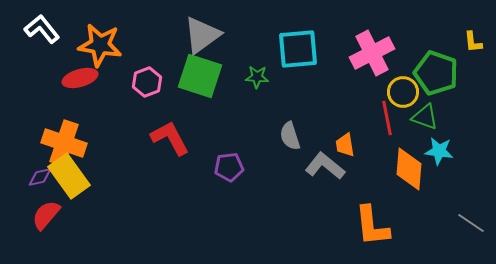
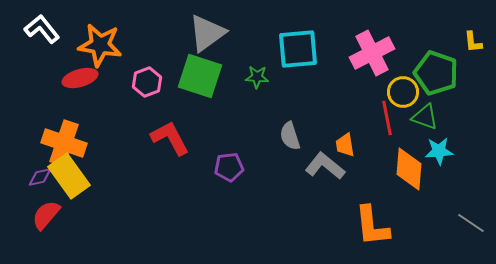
gray triangle: moved 5 px right, 2 px up
cyan star: rotated 12 degrees counterclockwise
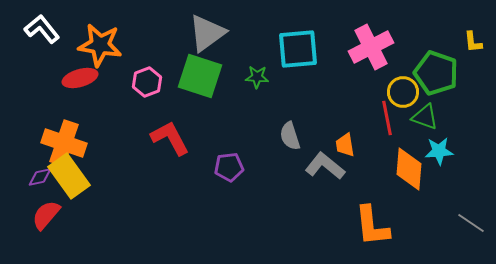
pink cross: moved 1 px left, 6 px up
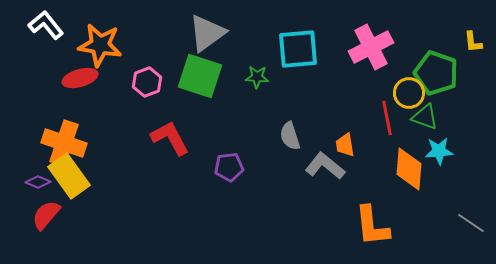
white L-shape: moved 4 px right, 4 px up
yellow circle: moved 6 px right, 1 px down
purple diamond: moved 2 px left, 5 px down; rotated 35 degrees clockwise
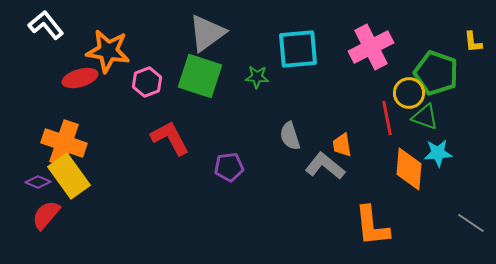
orange star: moved 8 px right, 6 px down
orange trapezoid: moved 3 px left
cyan star: moved 1 px left, 2 px down
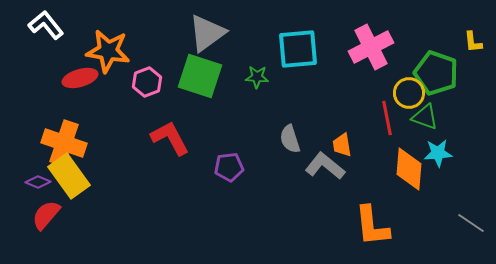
gray semicircle: moved 3 px down
